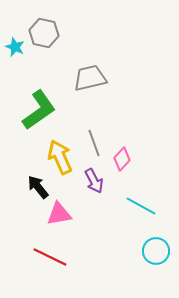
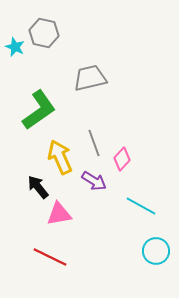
purple arrow: rotated 30 degrees counterclockwise
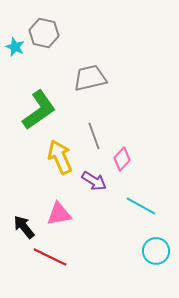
gray line: moved 7 px up
black arrow: moved 14 px left, 40 px down
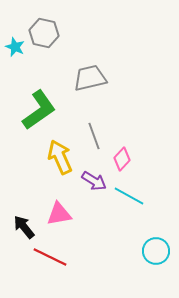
cyan line: moved 12 px left, 10 px up
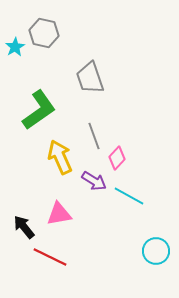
cyan star: rotated 18 degrees clockwise
gray trapezoid: rotated 96 degrees counterclockwise
pink diamond: moved 5 px left, 1 px up
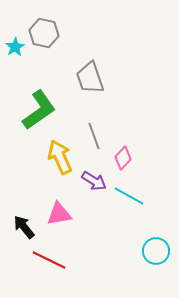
pink diamond: moved 6 px right
red line: moved 1 px left, 3 px down
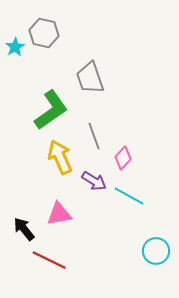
green L-shape: moved 12 px right
black arrow: moved 2 px down
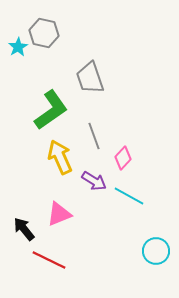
cyan star: moved 3 px right
pink triangle: rotated 12 degrees counterclockwise
